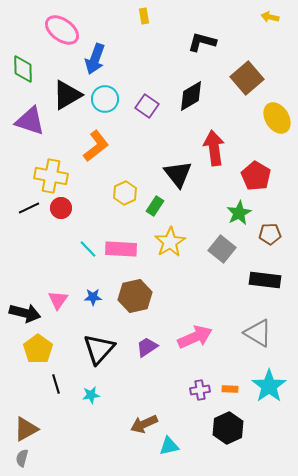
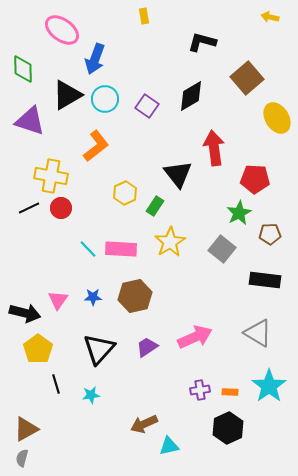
red pentagon at (256, 176): moved 1 px left, 3 px down; rotated 28 degrees counterclockwise
orange rectangle at (230, 389): moved 3 px down
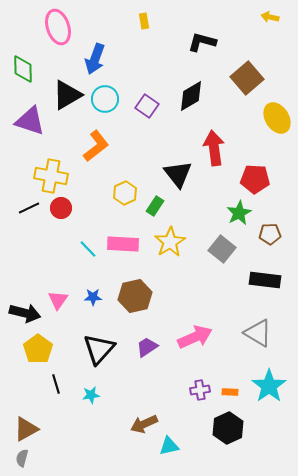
yellow rectangle at (144, 16): moved 5 px down
pink ellipse at (62, 30): moved 4 px left, 3 px up; rotated 36 degrees clockwise
pink rectangle at (121, 249): moved 2 px right, 5 px up
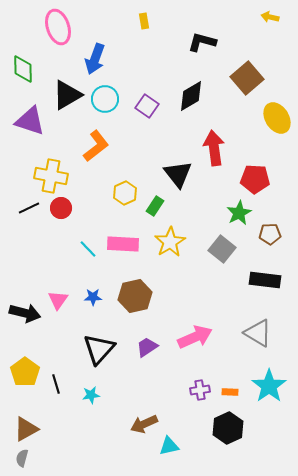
yellow pentagon at (38, 349): moved 13 px left, 23 px down
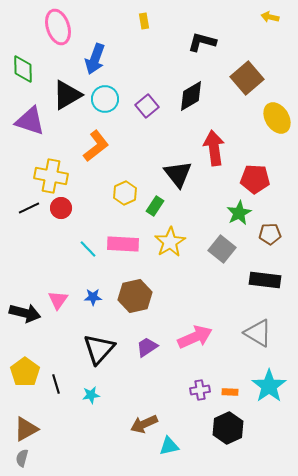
purple square at (147, 106): rotated 15 degrees clockwise
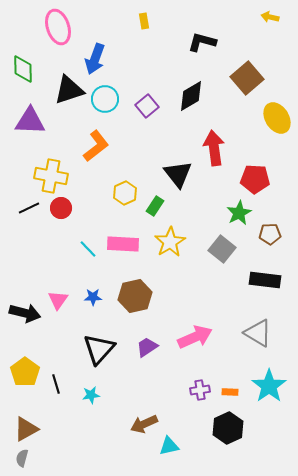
black triangle at (67, 95): moved 2 px right, 5 px up; rotated 12 degrees clockwise
purple triangle at (30, 121): rotated 16 degrees counterclockwise
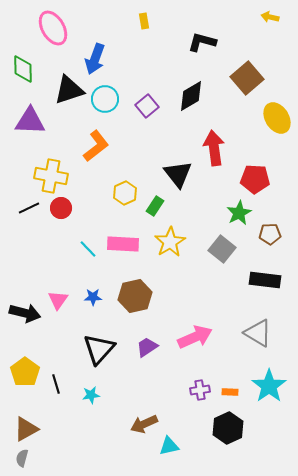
pink ellipse at (58, 27): moved 5 px left, 1 px down; rotated 12 degrees counterclockwise
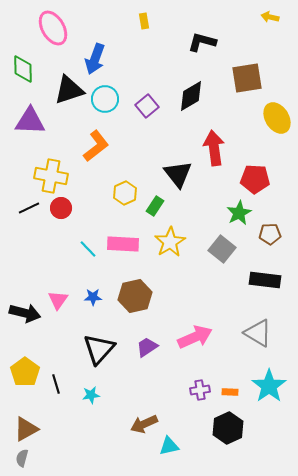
brown square at (247, 78): rotated 32 degrees clockwise
